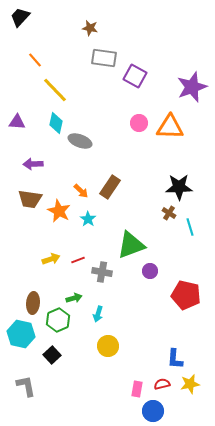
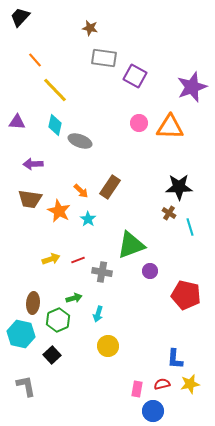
cyan diamond: moved 1 px left, 2 px down
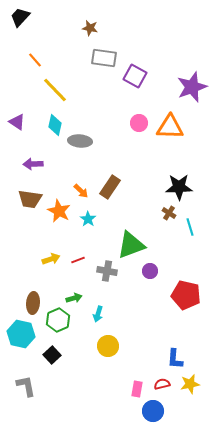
purple triangle: rotated 30 degrees clockwise
gray ellipse: rotated 15 degrees counterclockwise
gray cross: moved 5 px right, 1 px up
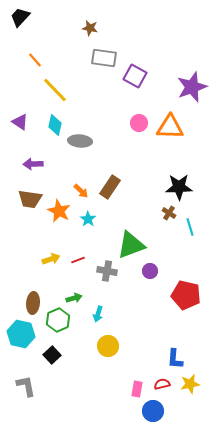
purple triangle: moved 3 px right
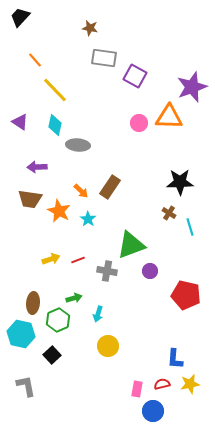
orange triangle: moved 1 px left, 10 px up
gray ellipse: moved 2 px left, 4 px down
purple arrow: moved 4 px right, 3 px down
black star: moved 1 px right, 5 px up
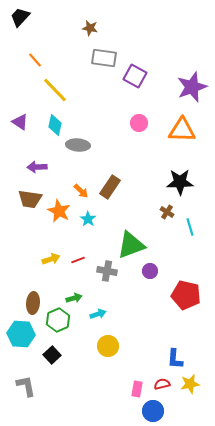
orange triangle: moved 13 px right, 13 px down
brown cross: moved 2 px left, 1 px up
cyan arrow: rotated 126 degrees counterclockwise
cyan hexagon: rotated 8 degrees counterclockwise
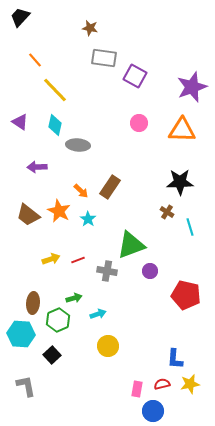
brown trapezoid: moved 2 px left, 16 px down; rotated 30 degrees clockwise
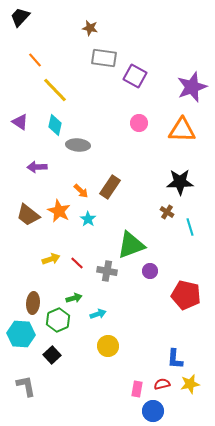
red line: moved 1 px left, 3 px down; rotated 64 degrees clockwise
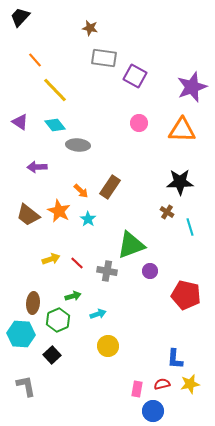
cyan diamond: rotated 50 degrees counterclockwise
green arrow: moved 1 px left, 2 px up
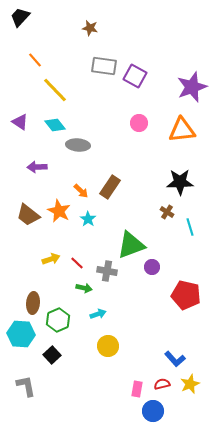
gray rectangle: moved 8 px down
orange triangle: rotated 8 degrees counterclockwise
purple circle: moved 2 px right, 4 px up
green arrow: moved 11 px right, 8 px up; rotated 28 degrees clockwise
blue L-shape: rotated 45 degrees counterclockwise
yellow star: rotated 12 degrees counterclockwise
